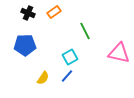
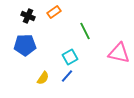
black cross: moved 3 px down
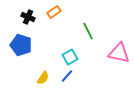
black cross: moved 1 px down
green line: moved 3 px right
blue pentagon: moved 4 px left; rotated 20 degrees clockwise
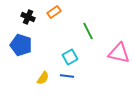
blue line: rotated 56 degrees clockwise
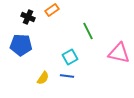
orange rectangle: moved 2 px left, 2 px up
blue pentagon: rotated 15 degrees counterclockwise
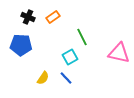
orange rectangle: moved 1 px right, 7 px down
green line: moved 6 px left, 6 px down
blue line: moved 1 px left, 2 px down; rotated 40 degrees clockwise
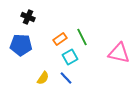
orange rectangle: moved 7 px right, 22 px down
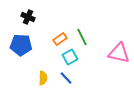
yellow semicircle: rotated 32 degrees counterclockwise
